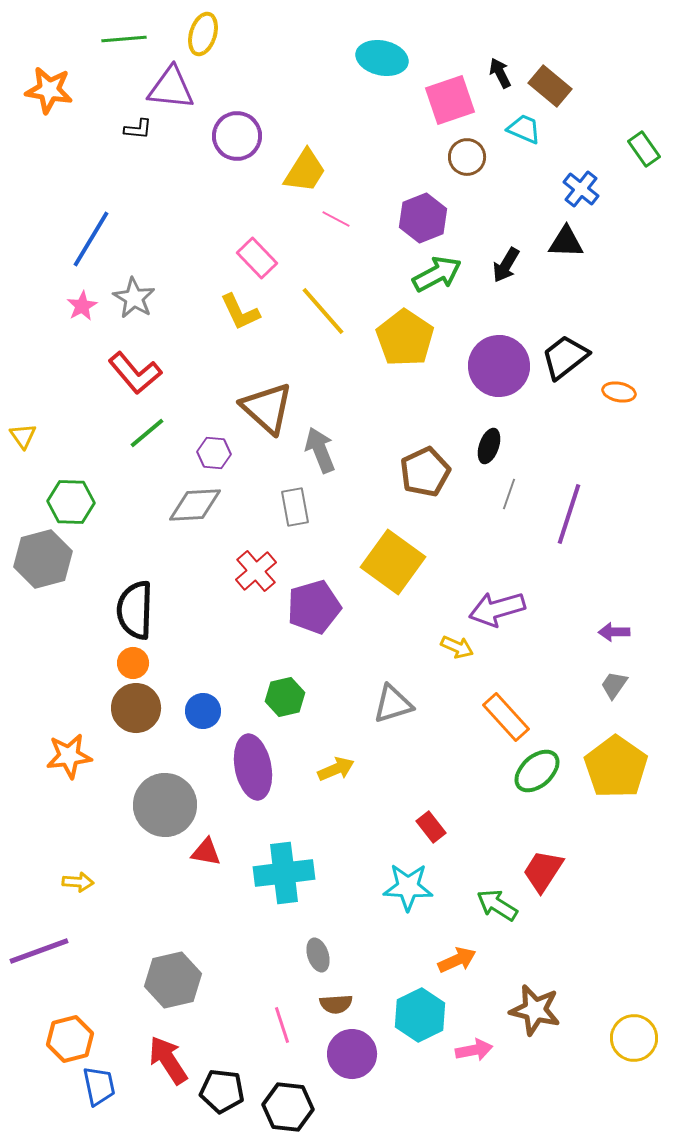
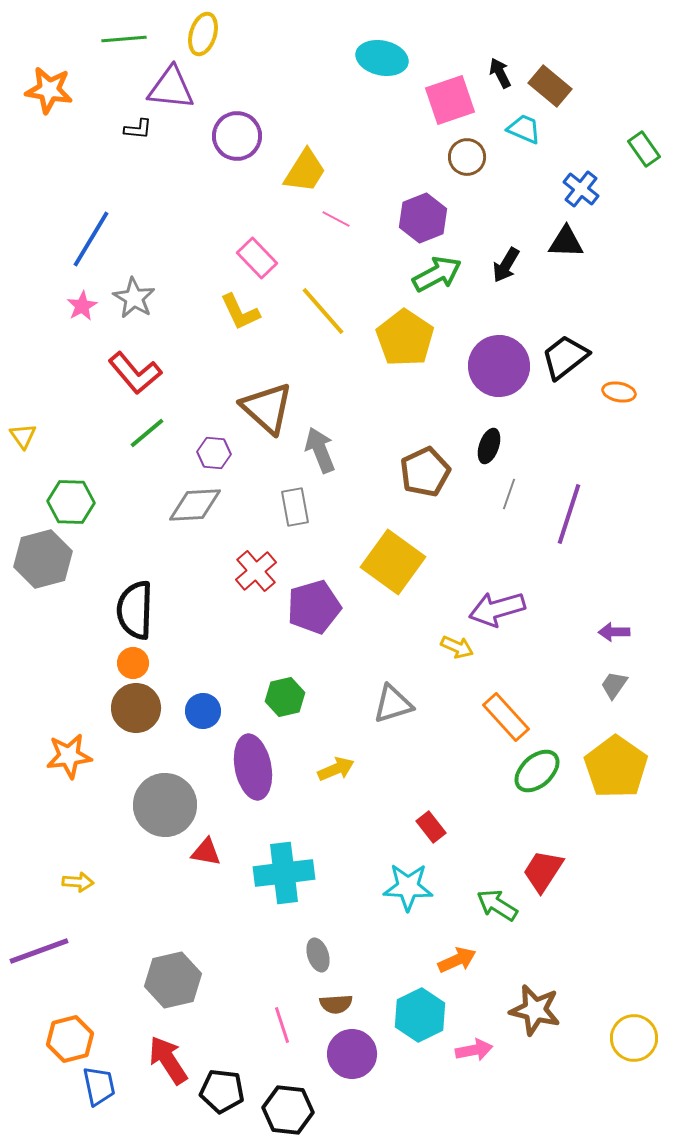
black hexagon at (288, 1107): moved 3 px down
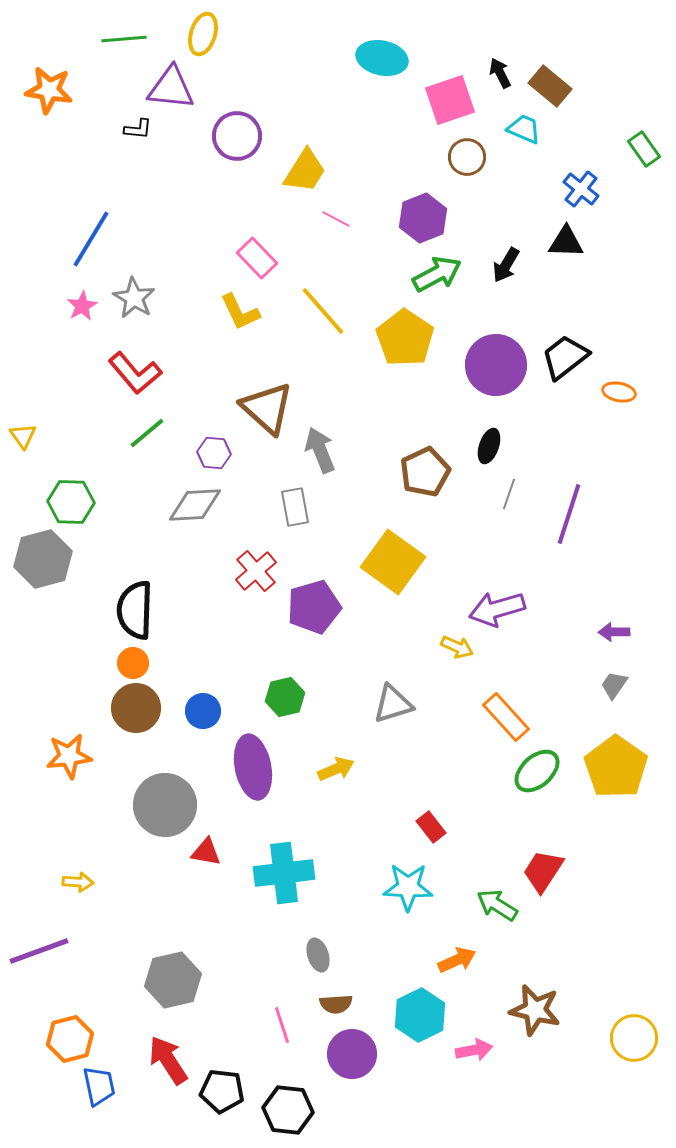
purple circle at (499, 366): moved 3 px left, 1 px up
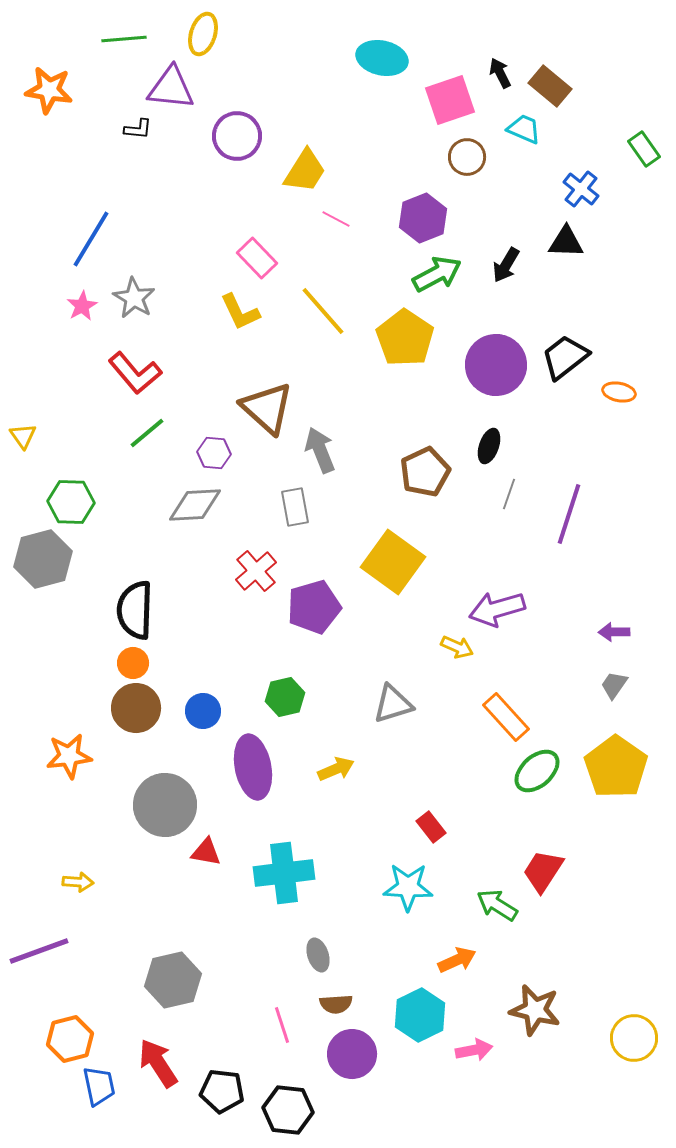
red arrow at (168, 1060): moved 10 px left, 3 px down
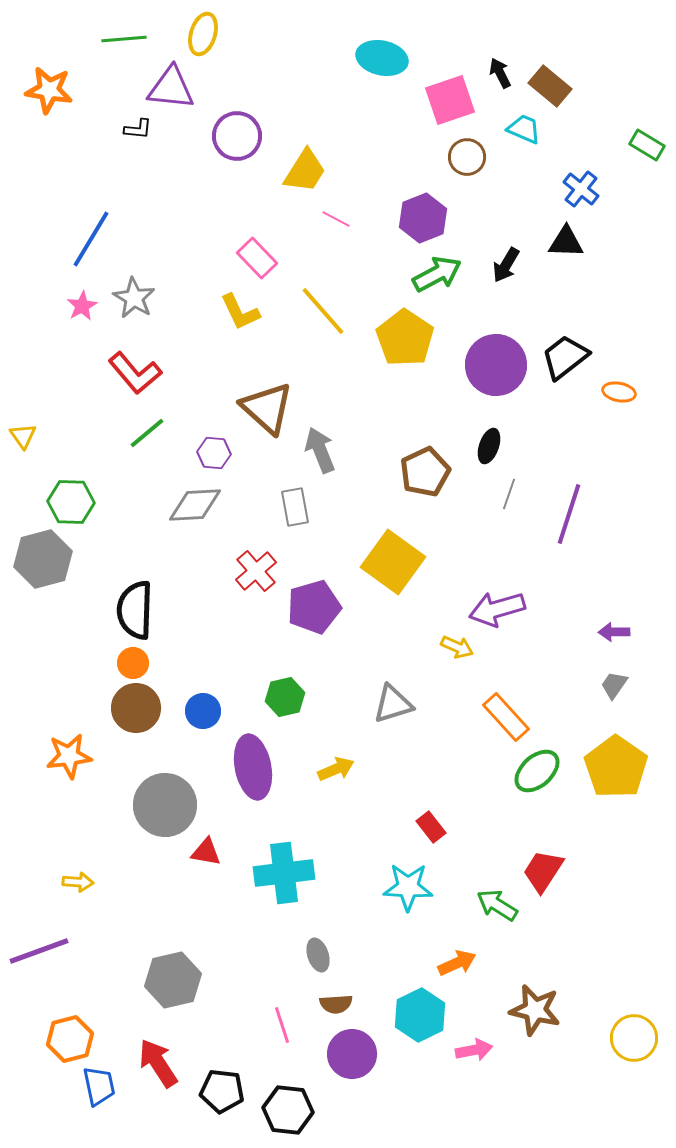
green rectangle at (644, 149): moved 3 px right, 4 px up; rotated 24 degrees counterclockwise
orange arrow at (457, 960): moved 3 px down
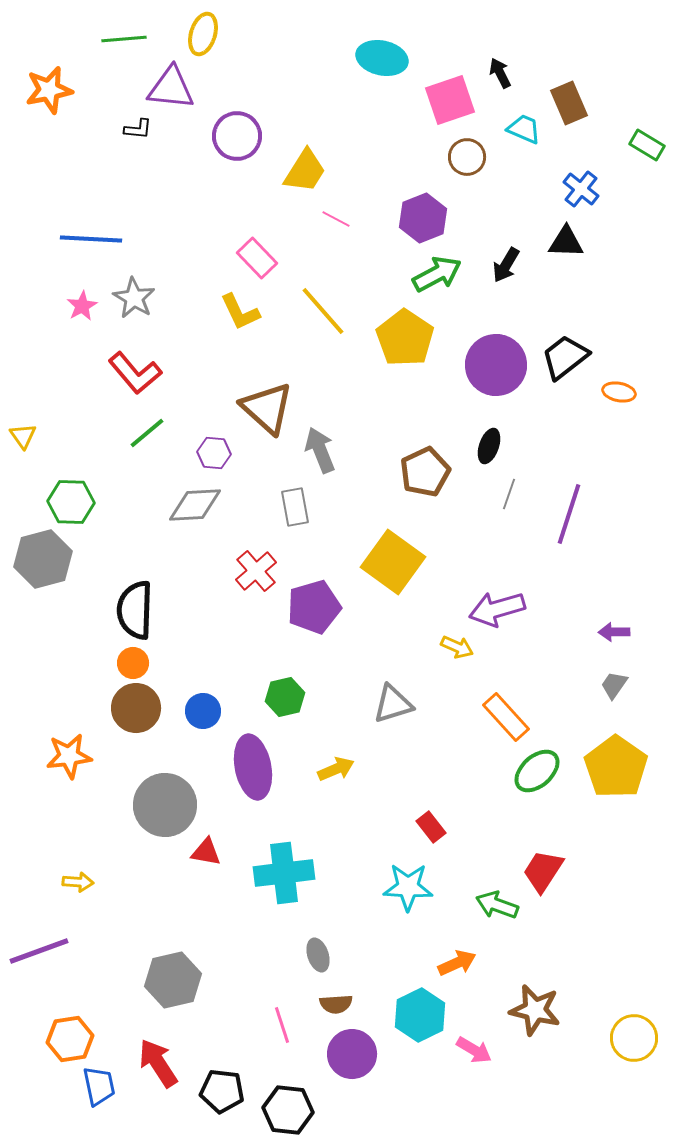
brown rectangle at (550, 86): moved 19 px right, 17 px down; rotated 27 degrees clockwise
orange star at (49, 90): rotated 21 degrees counterclockwise
blue line at (91, 239): rotated 62 degrees clockwise
green arrow at (497, 905): rotated 12 degrees counterclockwise
orange hexagon at (70, 1039): rotated 6 degrees clockwise
pink arrow at (474, 1050): rotated 42 degrees clockwise
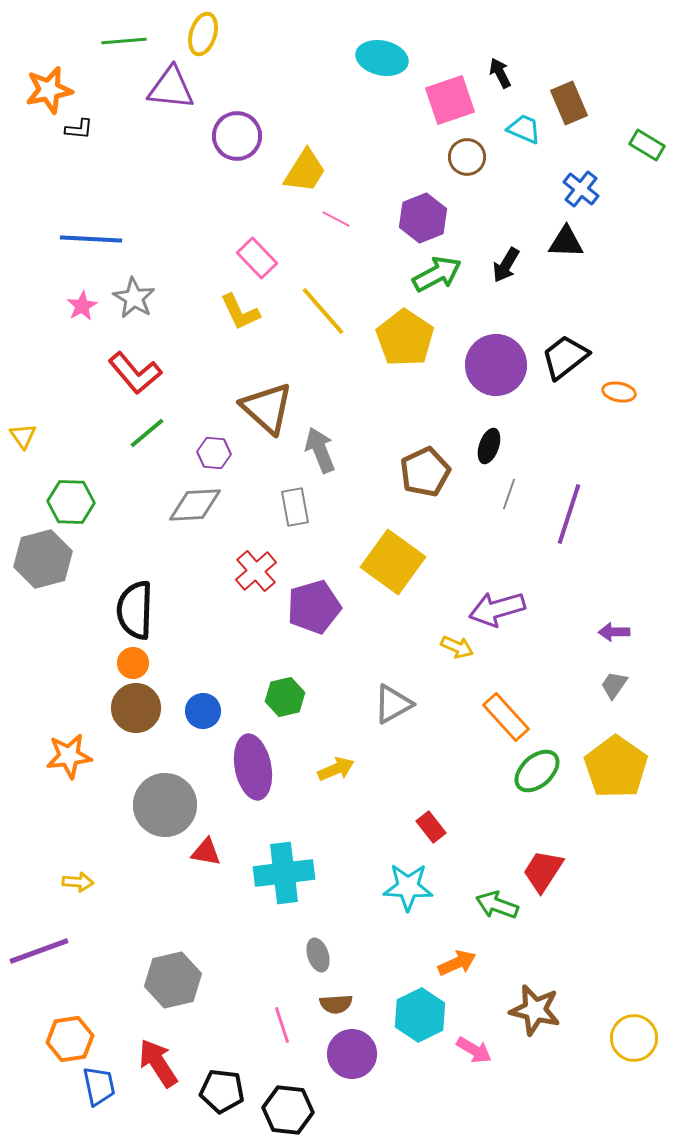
green line at (124, 39): moved 2 px down
black L-shape at (138, 129): moved 59 px left
gray triangle at (393, 704): rotated 12 degrees counterclockwise
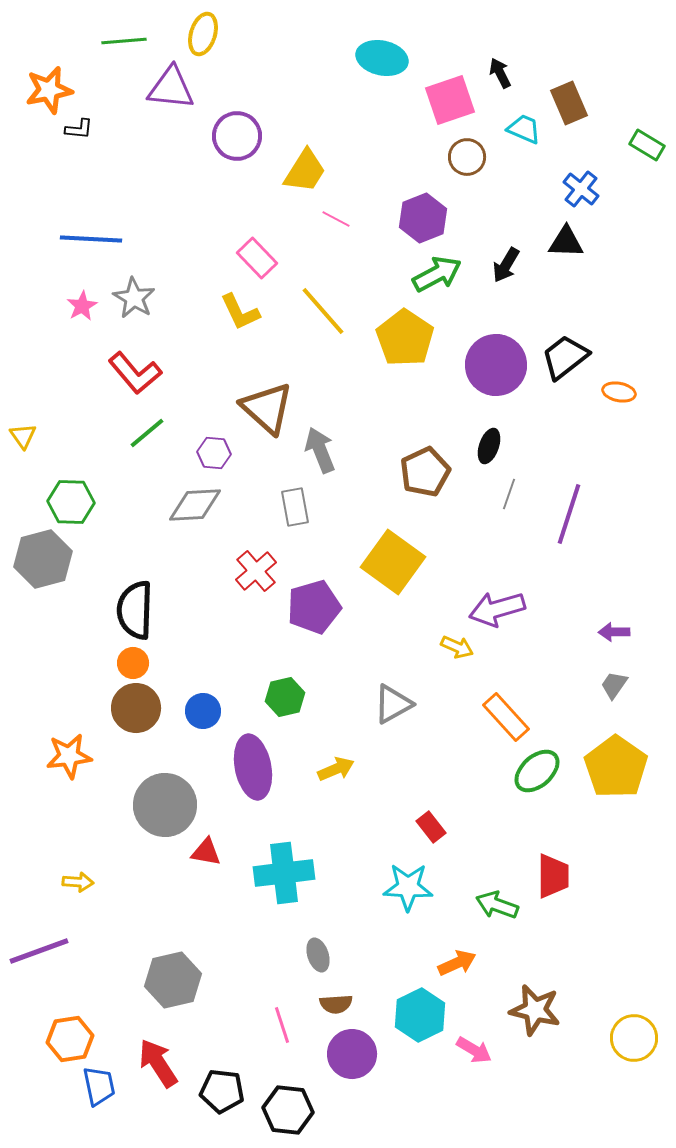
red trapezoid at (543, 871): moved 10 px right, 5 px down; rotated 147 degrees clockwise
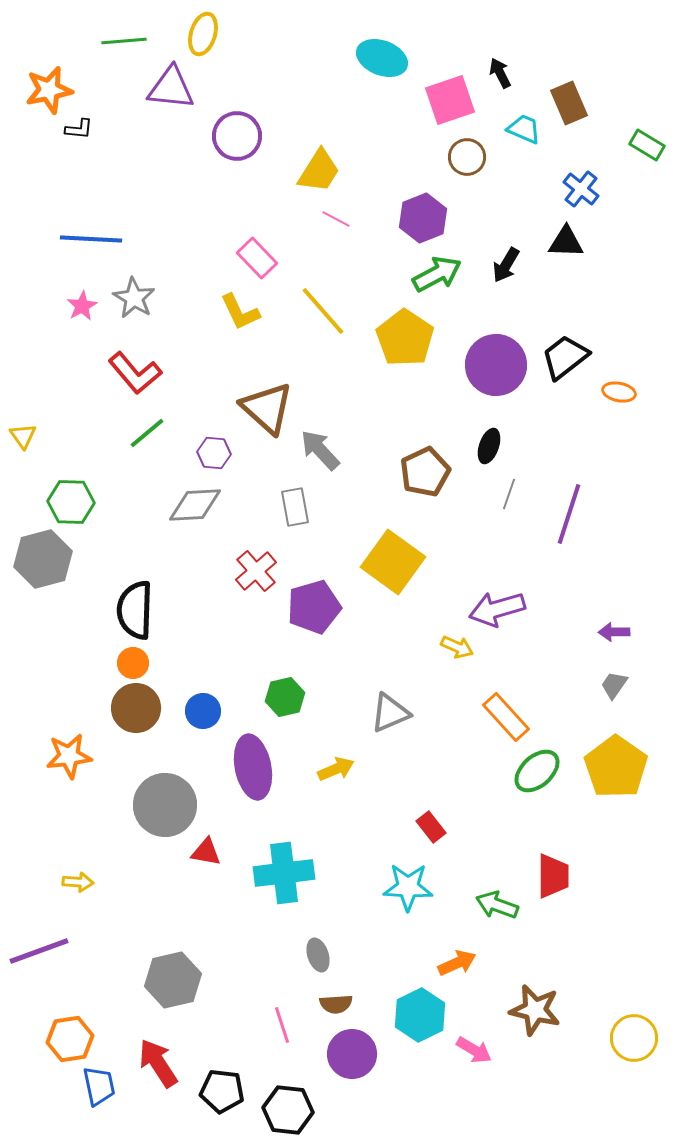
cyan ellipse at (382, 58): rotated 9 degrees clockwise
yellow trapezoid at (305, 171): moved 14 px right
gray arrow at (320, 450): rotated 21 degrees counterclockwise
gray triangle at (393, 704): moved 3 px left, 9 px down; rotated 6 degrees clockwise
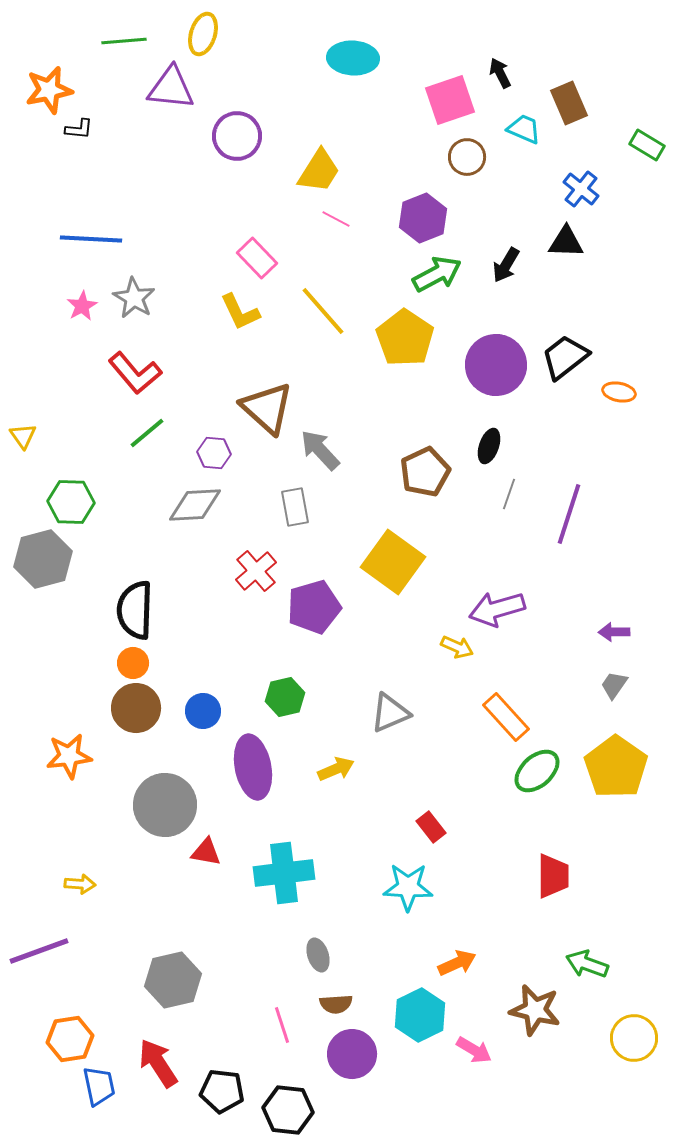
cyan ellipse at (382, 58): moved 29 px left; rotated 18 degrees counterclockwise
yellow arrow at (78, 882): moved 2 px right, 2 px down
green arrow at (497, 905): moved 90 px right, 59 px down
